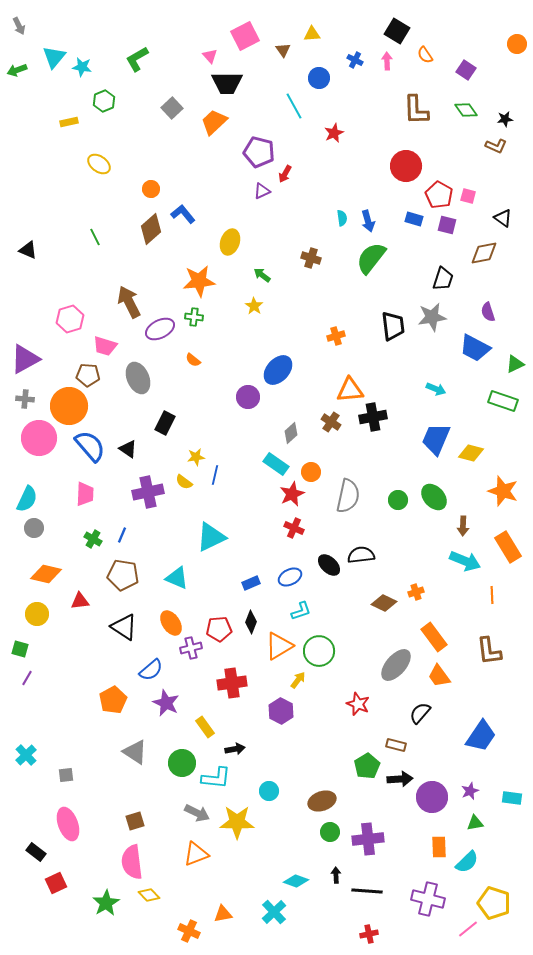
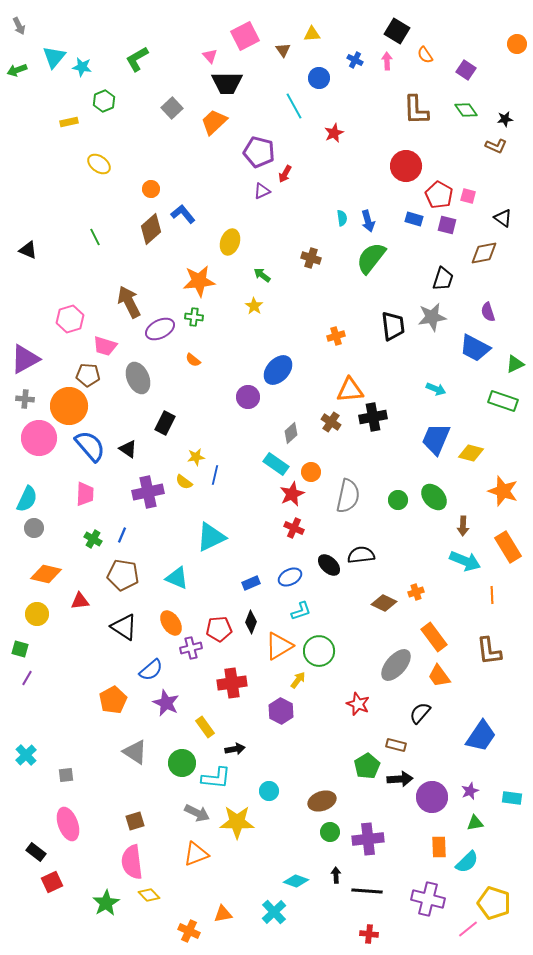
red square at (56, 883): moved 4 px left, 1 px up
red cross at (369, 934): rotated 18 degrees clockwise
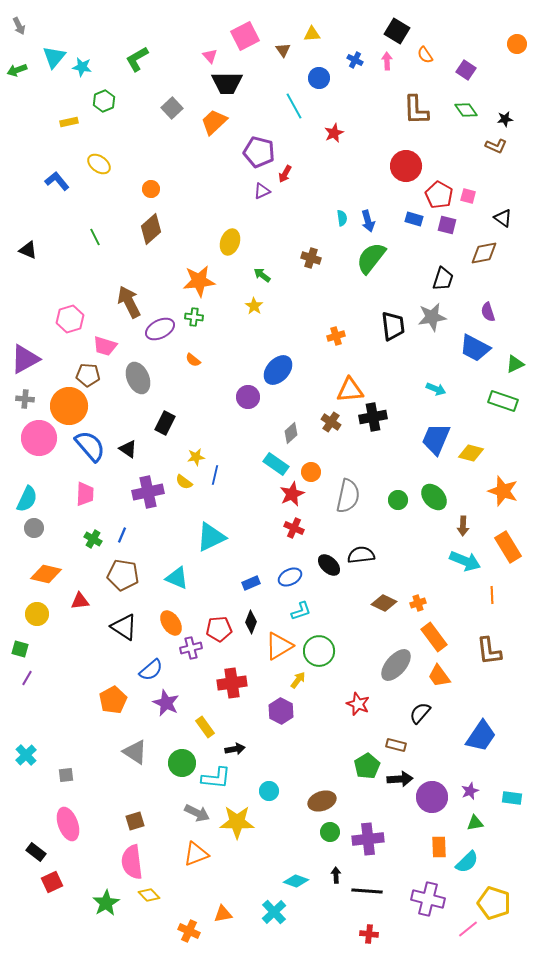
blue L-shape at (183, 214): moved 126 px left, 33 px up
orange cross at (416, 592): moved 2 px right, 11 px down
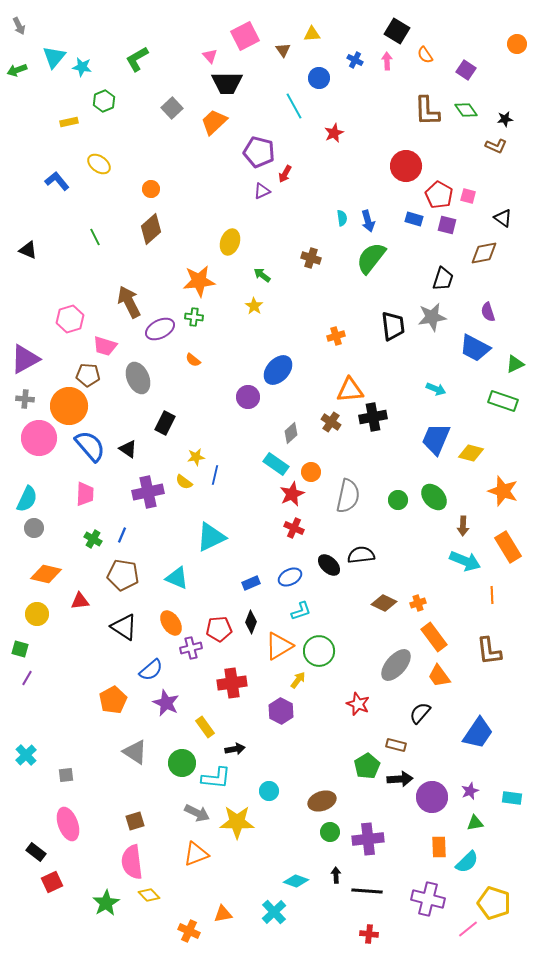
brown L-shape at (416, 110): moved 11 px right, 1 px down
blue trapezoid at (481, 736): moved 3 px left, 3 px up
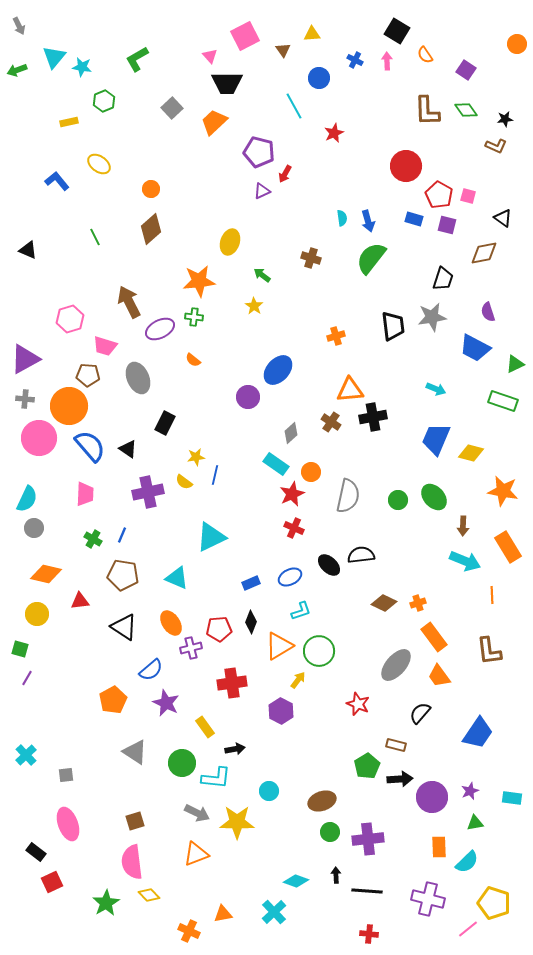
orange star at (503, 491): rotated 8 degrees counterclockwise
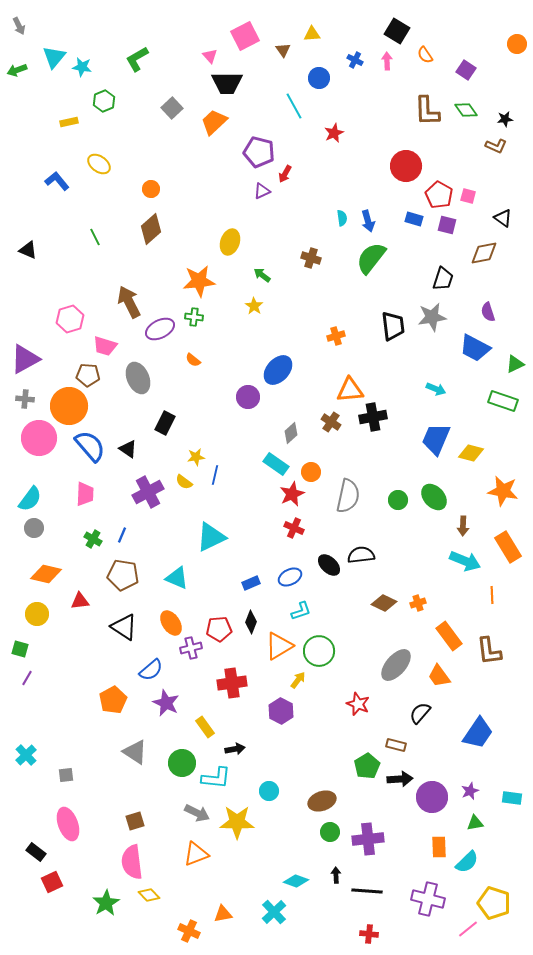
purple cross at (148, 492): rotated 16 degrees counterclockwise
cyan semicircle at (27, 499): moved 3 px right; rotated 12 degrees clockwise
orange rectangle at (434, 637): moved 15 px right, 1 px up
